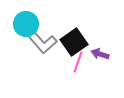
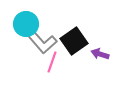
black square: moved 1 px up
pink line: moved 26 px left
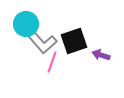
black square: rotated 16 degrees clockwise
purple arrow: moved 1 px right, 1 px down
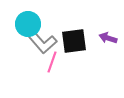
cyan circle: moved 2 px right
black square: rotated 12 degrees clockwise
purple arrow: moved 7 px right, 17 px up
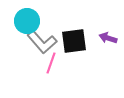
cyan circle: moved 1 px left, 3 px up
pink line: moved 1 px left, 1 px down
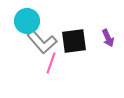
purple arrow: rotated 132 degrees counterclockwise
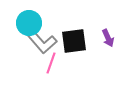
cyan circle: moved 2 px right, 2 px down
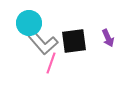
gray L-shape: moved 1 px right, 1 px down
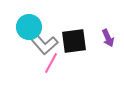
cyan circle: moved 4 px down
pink line: rotated 10 degrees clockwise
